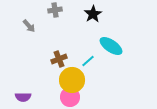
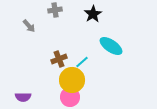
cyan line: moved 6 px left, 1 px down
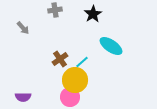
gray arrow: moved 6 px left, 2 px down
brown cross: moved 1 px right; rotated 14 degrees counterclockwise
yellow circle: moved 3 px right
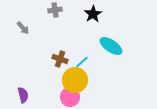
brown cross: rotated 35 degrees counterclockwise
purple semicircle: moved 2 px up; rotated 105 degrees counterclockwise
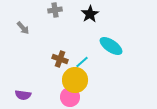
black star: moved 3 px left
purple semicircle: rotated 112 degrees clockwise
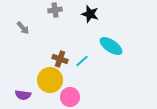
black star: rotated 24 degrees counterclockwise
cyan line: moved 1 px up
yellow circle: moved 25 px left
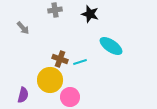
cyan line: moved 2 px left, 1 px down; rotated 24 degrees clockwise
purple semicircle: rotated 84 degrees counterclockwise
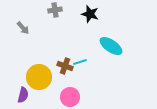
brown cross: moved 5 px right, 7 px down
yellow circle: moved 11 px left, 3 px up
